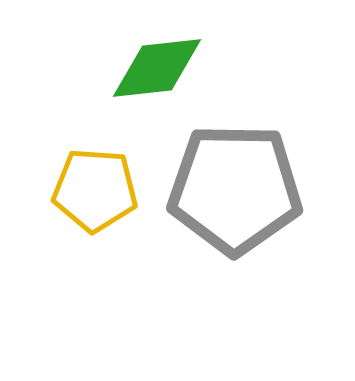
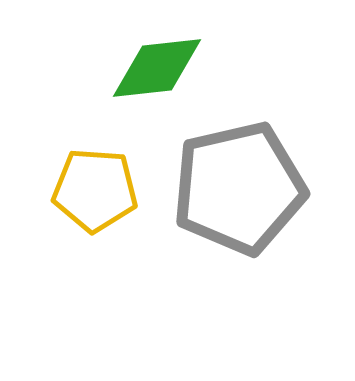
gray pentagon: moved 4 px right, 1 px up; rotated 14 degrees counterclockwise
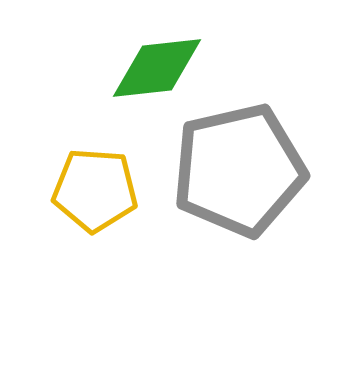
gray pentagon: moved 18 px up
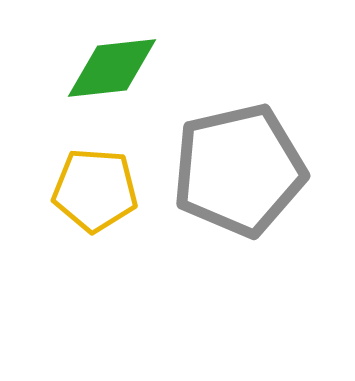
green diamond: moved 45 px left
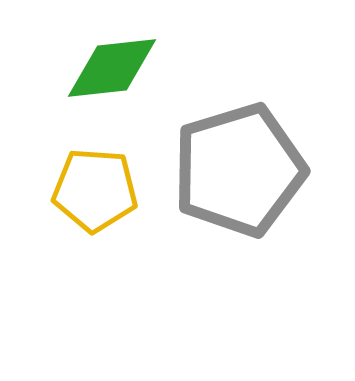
gray pentagon: rotated 4 degrees counterclockwise
